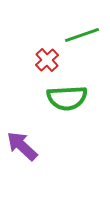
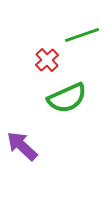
green semicircle: rotated 21 degrees counterclockwise
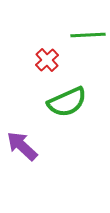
green line: moved 6 px right; rotated 16 degrees clockwise
green semicircle: moved 4 px down
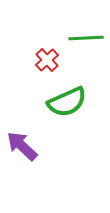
green line: moved 2 px left, 3 px down
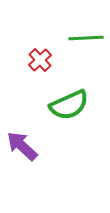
red cross: moved 7 px left
green semicircle: moved 2 px right, 3 px down
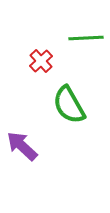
red cross: moved 1 px right, 1 px down
green semicircle: rotated 84 degrees clockwise
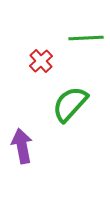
green semicircle: moved 1 px right, 1 px up; rotated 72 degrees clockwise
purple arrow: rotated 36 degrees clockwise
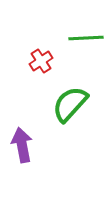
red cross: rotated 10 degrees clockwise
purple arrow: moved 1 px up
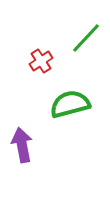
green line: rotated 44 degrees counterclockwise
green semicircle: rotated 33 degrees clockwise
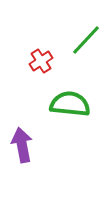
green line: moved 2 px down
green semicircle: rotated 21 degrees clockwise
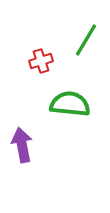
green line: rotated 12 degrees counterclockwise
red cross: rotated 15 degrees clockwise
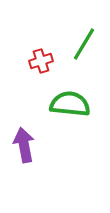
green line: moved 2 px left, 4 px down
purple arrow: moved 2 px right
